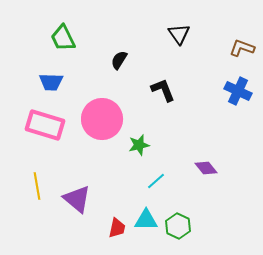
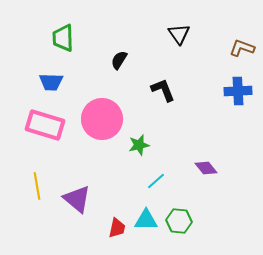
green trapezoid: rotated 24 degrees clockwise
blue cross: rotated 28 degrees counterclockwise
green hexagon: moved 1 px right, 5 px up; rotated 20 degrees counterclockwise
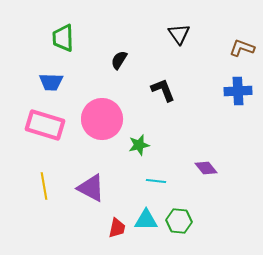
cyan line: rotated 48 degrees clockwise
yellow line: moved 7 px right
purple triangle: moved 14 px right, 11 px up; rotated 12 degrees counterclockwise
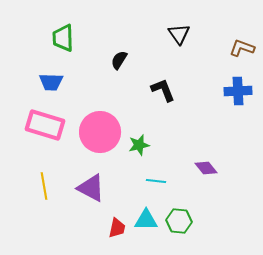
pink circle: moved 2 px left, 13 px down
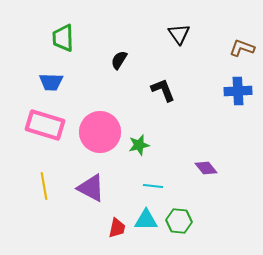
cyan line: moved 3 px left, 5 px down
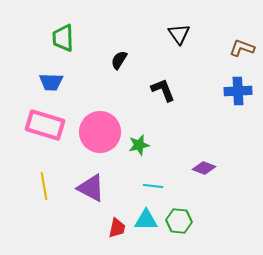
purple diamond: moved 2 px left; rotated 30 degrees counterclockwise
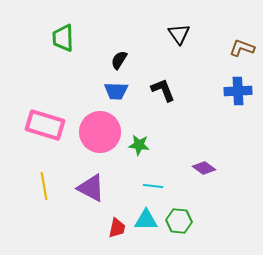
blue trapezoid: moved 65 px right, 9 px down
green star: rotated 20 degrees clockwise
purple diamond: rotated 15 degrees clockwise
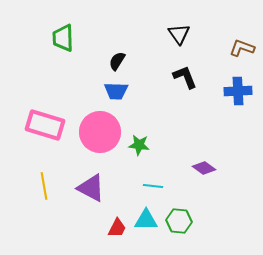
black semicircle: moved 2 px left, 1 px down
black L-shape: moved 22 px right, 13 px up
red trapezoid: rotated 15 degrees clockwise
